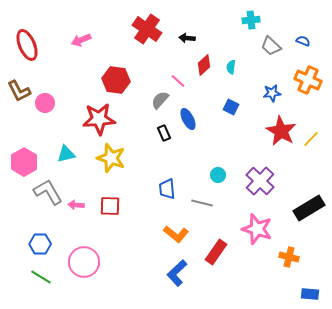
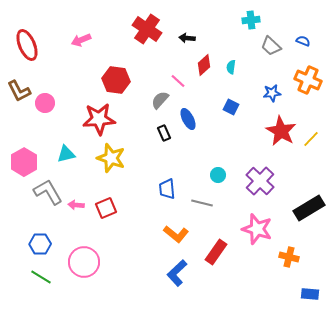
red square at (110, 206): moved 4 px left, 2 px down; rotated 25 degrees counterclockwise
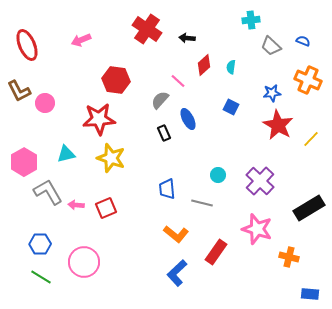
red star at (281, 131): moved 3 px left, 6 px up
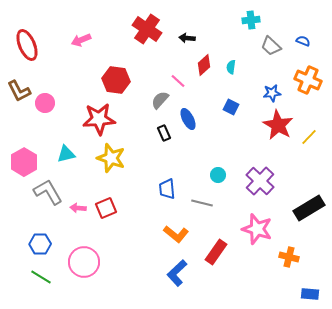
yellow line at (311, 139): moved 2 px left, 2 px up
pink arrow at (76, 205): moved 2 px right, 3 px down
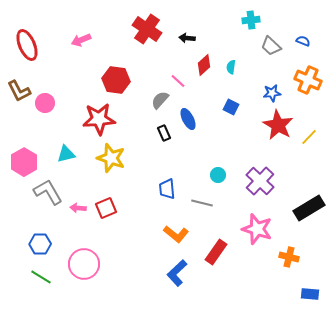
pink circle at (84, 262): moved 2 px down
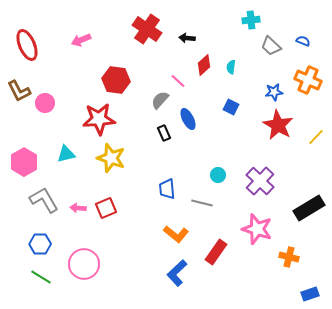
blue star at (272, 93): moved 2 px right, 1 px up
yellow line at (309, 137): moved 7 px right
gray L-shape at (48, 192): moved 4 px left, 8 px down
blue rectangle at (310, 294): rotated 24 degrees counterclockwise
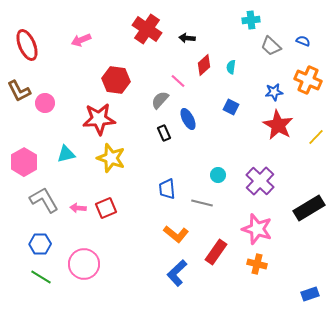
orange cross at (289, 257): moved 32 px left, 7 px down
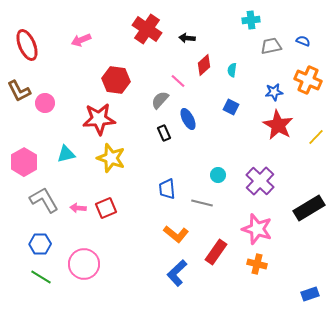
gray trapezoid at (271, 46): rotated 125 degrees clockwise
cyan semicircle at (231, 67): moved 1 px right, 3 px down
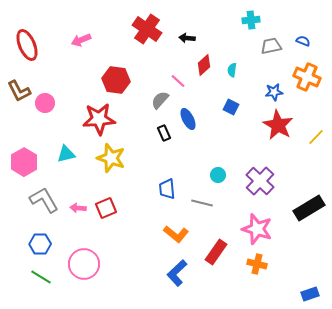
orange cross at (308, 80): moved 1 px left, 3 px up
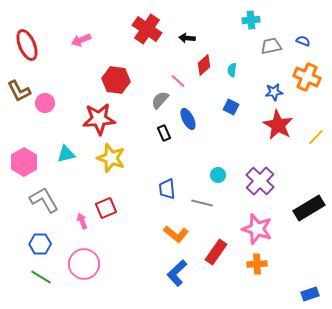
pink arrow at (78, 208): moved 4 px right, 13 px down; rotated 63 degrees clockwise
orange cross at (257, 264): rotated 18 degrees counterclockwise
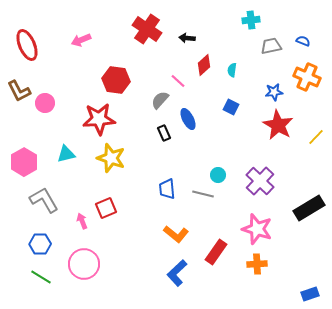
gray line at (202, 203): moved 1 px right, 9 px up
